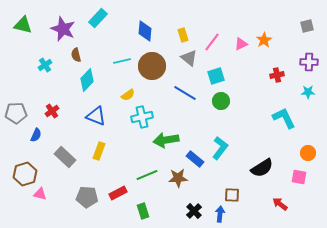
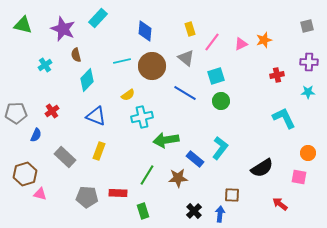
yellow rectangle at (183, 35): moved 7 px right, 6 px up
orange star at (264, 40): rotated 14 degrees clockwise
gray triangle at (189, 58): moved 3 px left
green line at (147, 175): rotated 35 degrees counterclockwise
red rectangle at (118, 193): rotated 30 degrees clockwise
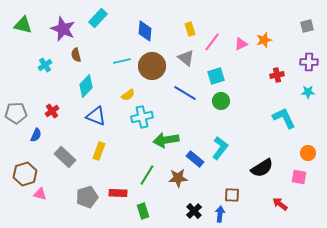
cyan diamond at (87, 80): moved 1 px left, 6 px down
gray pentagon at (87, 197): rotated 20 degrees counterclockwise
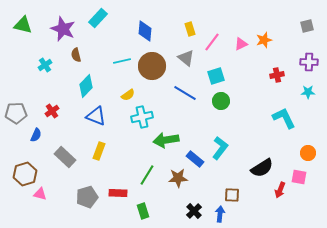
red arrow at (280, 204): moved 14 px up; rotated 105 degrees counterclockwise
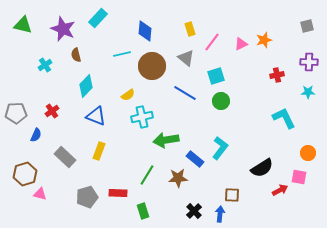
cyan line at (122, 61): moved 7 px up
red arrow at (280, 190): rotated 140 degrees counterclockwise
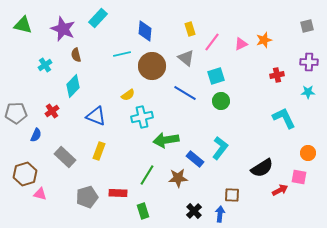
cyan diamond at (86, 86): moved 13 px left
